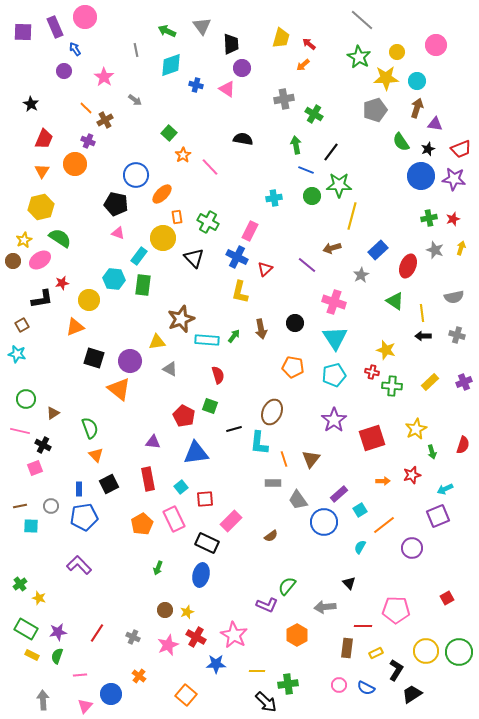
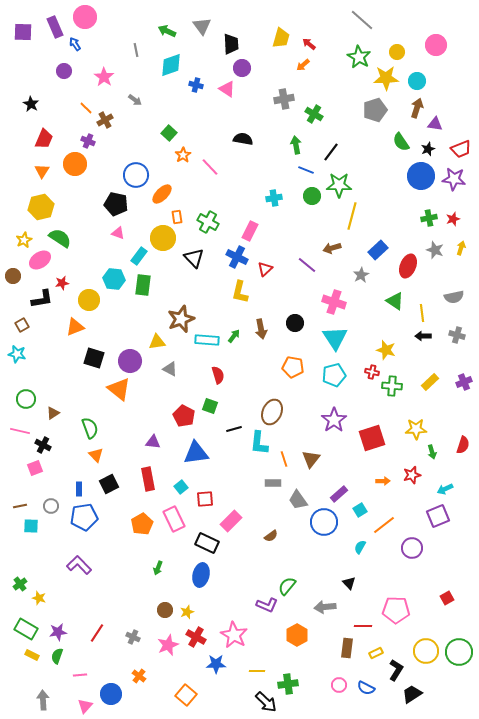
blue arrow at (75, 49): moved 5 px up
brown circle at (13, 261): moved 15 px down
yellow star at (416, 429): rotated 25 degrees clockwise
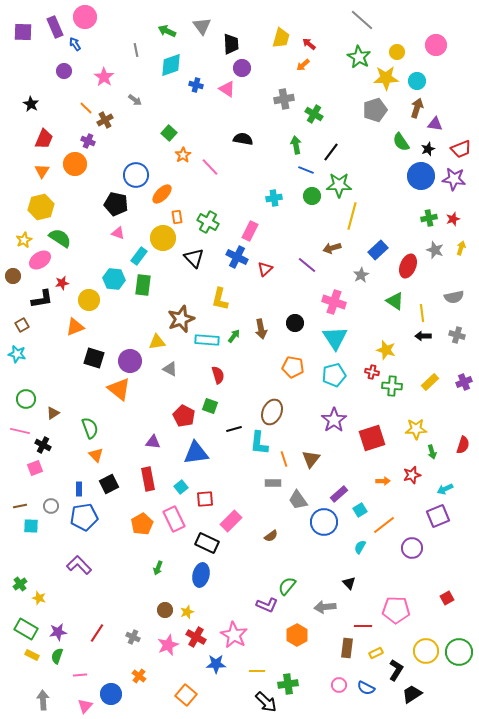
yellow L-shape at (240, 292): moved 20 px left, 7 px down
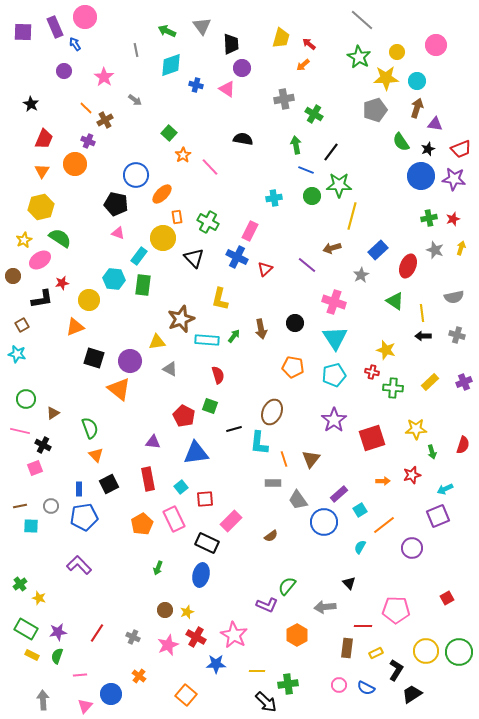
green cross at (392, 386): moved 1 px right, 2 px down
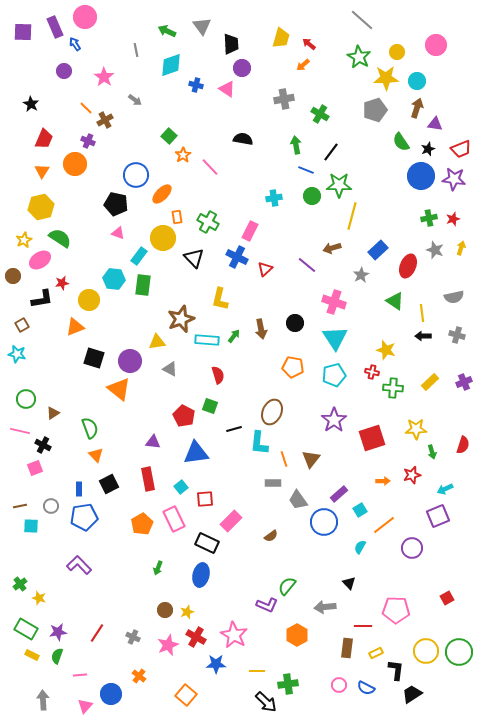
green cross at (314, 114): moved 6 px right
green square at (169, 133): moved 3 px down
black L-shape at (396, 670): rotated 25 degrees counterclockwise
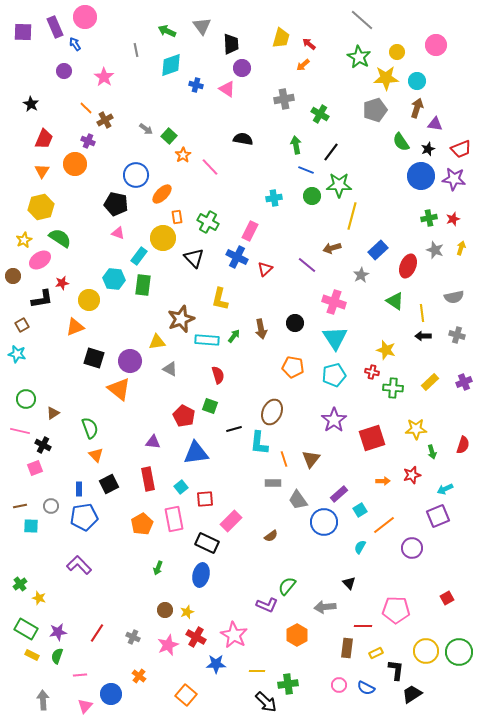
gray arrow at (135, 100): moved 11 px right, 29 px down
pink rectangle at (174, 519): rotated 15 degrees clockwise
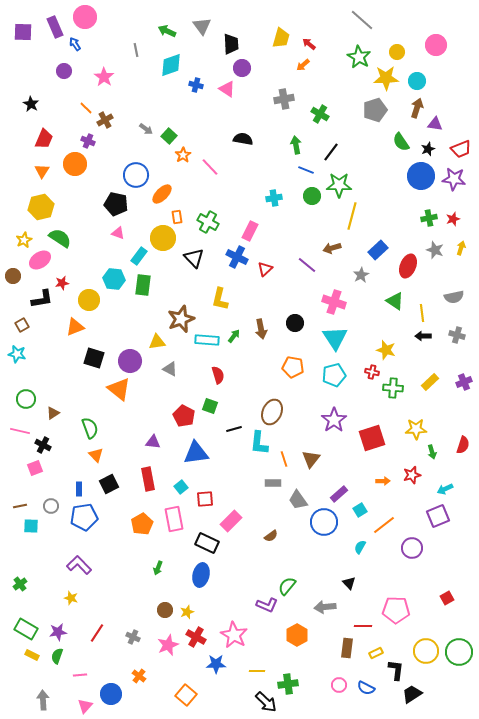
yellow star at (39, 598): moved 32 px right
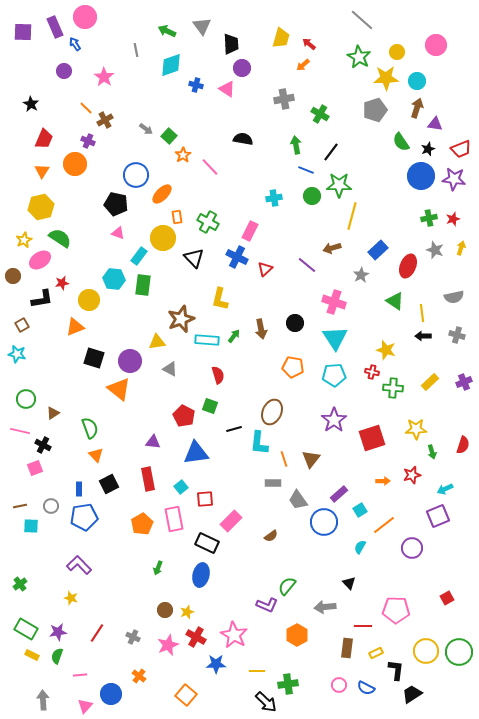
cyan pentagon at (334, 375): rotated 10 degrees clockwise
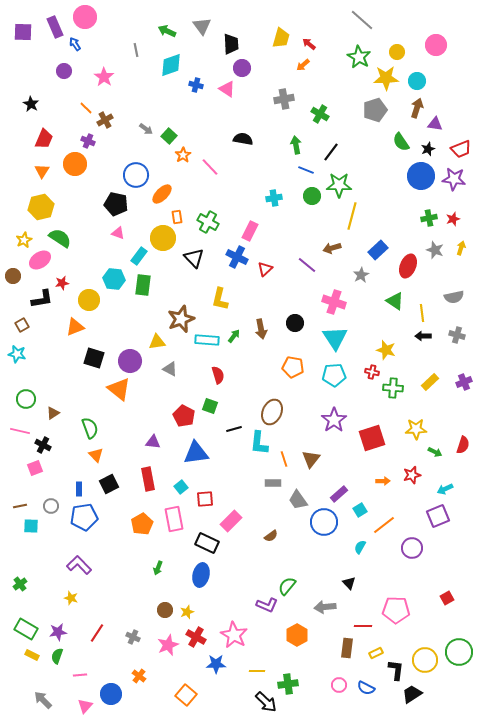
green arrow at (432, 452): moved 3 px right; rotated 48 degrees counterclockwise
yellow circle at (426, 651): moved 1 px left, 9 px down
gray arrow at (43, 700): rotated 42 degrees counterclockwise
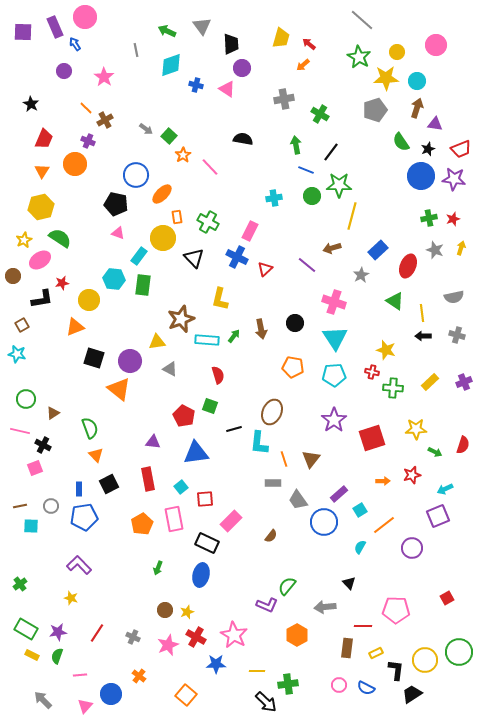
brown semicircle at (271, 536): rotated 16 degrees counterclockwise
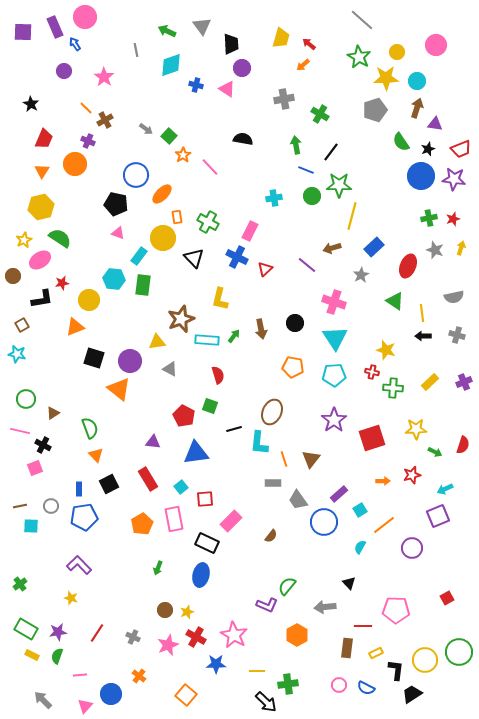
blue rectangle at (378, 250): moved 4 px left, 3 px up
red rectangle at (148, 479): rotated 20 degrees counterclockwise
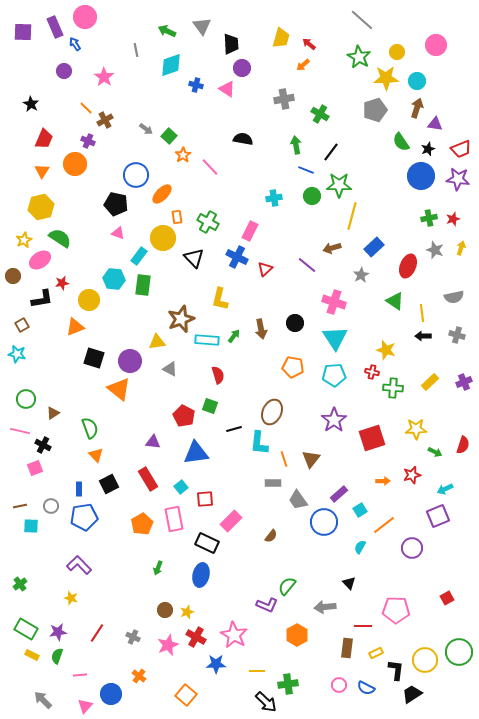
purple star at (454, 179): moved 4 px right
